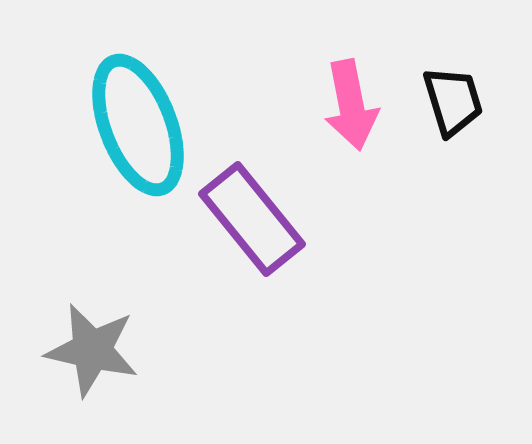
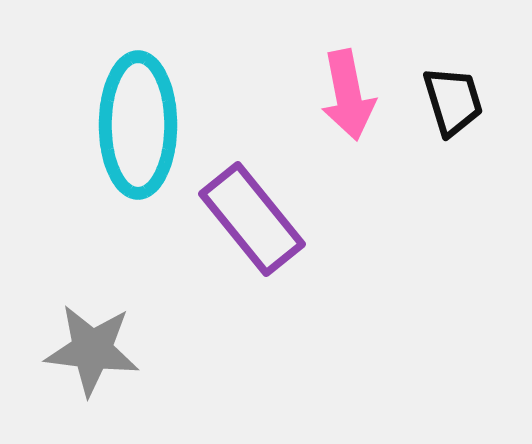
pink arrow: moved 3 px left, 10 px up
cyan ellipse: rotated 21 degrees clockwise
gray star: rotated 6 degrees counterclockwise
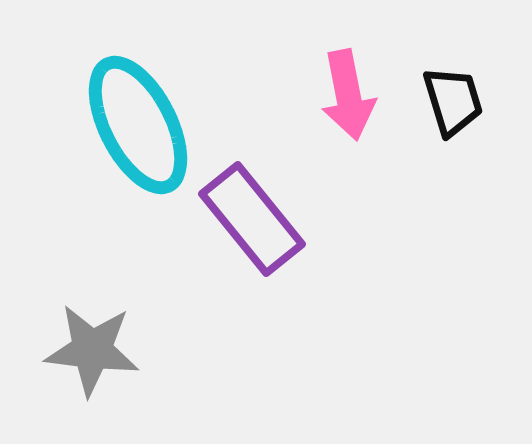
cyan ellipse: rotated 27 degrees counterclockwise
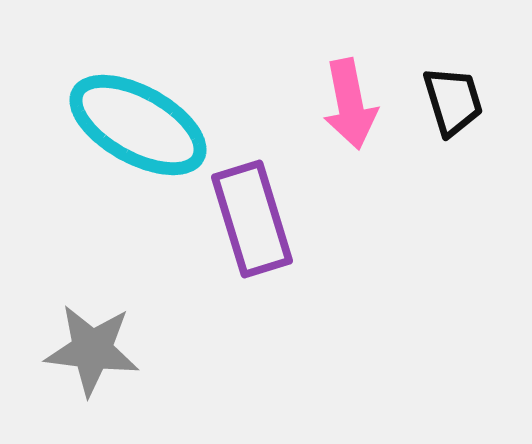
pink arrow: moved 2 px right, 9 px down
cyan ellipse: rotated 34 degrees counterclockwise
purple rectangle: rotated 22 degrees clockwise
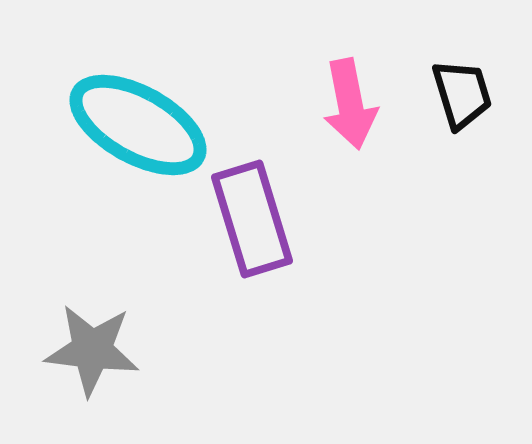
black trapezoid: moved 9 px right, 7 px up
